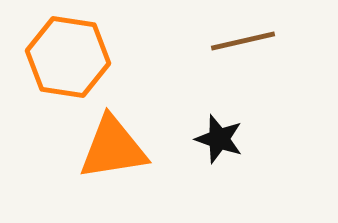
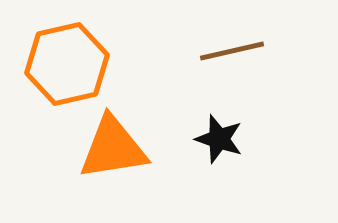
brown line: moved 11 px left, 10 px down
orange hexagon: moved 1 px left, 7 px down; rotated 22 degrees counterclockwise
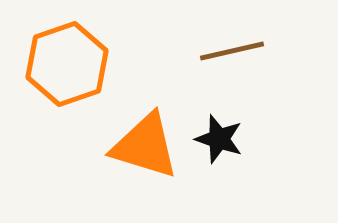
orange hexagon: rotated 6 degrees counterclockwise
orange triangle: moved 32 px right, 2 px up; rotated 26 degrees clockwise
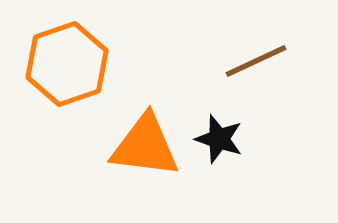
brown line: moved 24 px right, 10 px down; rotated 12 degrees counterclockwise
orange triangle: rotated 10 degrees counterclockwise
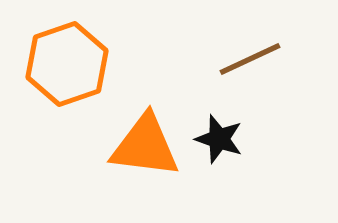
brown line: moved 6 px left, 2 px up
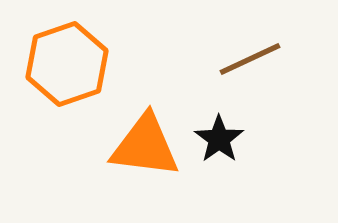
black star: rotated 18 degrees clockwise
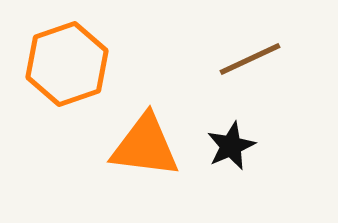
black star: moved 12 px right, 7 px down; rotated 12 degrees clockwise
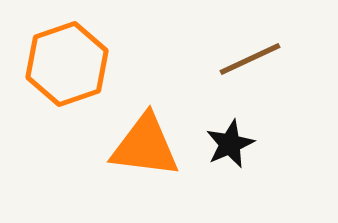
black star: moved 1 px left, 2 px up
